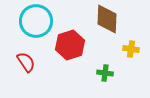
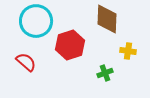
yellow cross: moved 3 px left, 2 px down
red semicircle: rotated 15 degrees counterclockwise
green cross: rotated 28 degrees counterclockwise
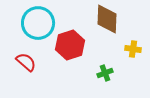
cyan circle: moved 2 px right, 2 px down
yellow cross: moved 5 px right, 2 px up
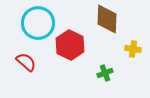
red hexagon: rotated 16 degrees counterclockwise
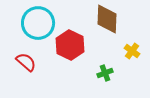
yellow cross: moved 1 px left, 2 px down; rotated 28 degrees clockwise
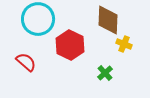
brown diamond: moved 1 px right, 1 px down
cyan circle: moved 4 px up
yellow cross: moved 8 px left, 7 px up; rotated 14 degrees counterclockwise
green cross: rotated 21 degrees counterclockwise
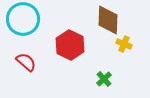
cyan circle: moved 15 px left
green cross: moved 1 px left, 6 px down
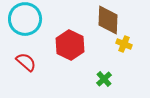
cyan circle: moved 2 px right
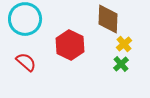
brown diamond: moved 1 px up
yellow cross: rotated 28 degrees clockwise
green cross: moved 17 px right, 15 px up
